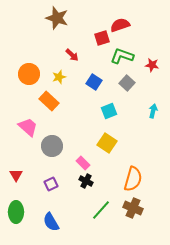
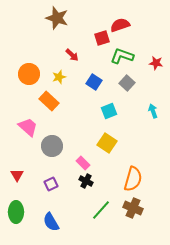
red star: moved 4 px right, 2 px up
cyan arrow: rotated 32 degrees counterclockwise
red triangle: moved 1 px right
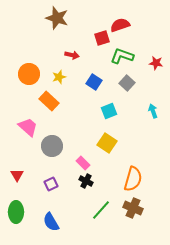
red arrow: rotated 32 degrees counterclockwise
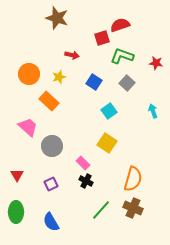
cyan square: rotated 14 degrees counterclockwise
